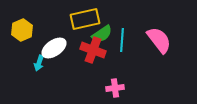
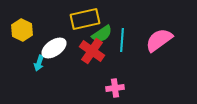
yellow hexagon: rotated 10 degrees counterclockwise
pink semicircle: rotated 88 degrees counterclockwise
red cross: moved 1 px left, 1 px down; rotated 15 degrees clockwise
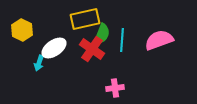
green semicircle: rotated 35 degrees counterclockwise
pink semicircle: rotated 16 degrees clockwise
red cross: moved 2 px up
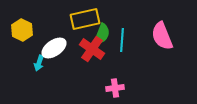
pink semicircle: moved 3 px right, 4 px up; rotated 92 degrees counterclockwise
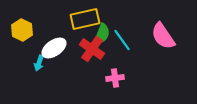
pink semicircle: moved 1 px right; rotated 12 degrees counterclockwise
cyan line: rotated 40 degrees counterclockwise
pink cross: moved 10 px up
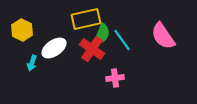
yellow rectangle: moved 1 px right
cyan arrow: moved 7 px left
